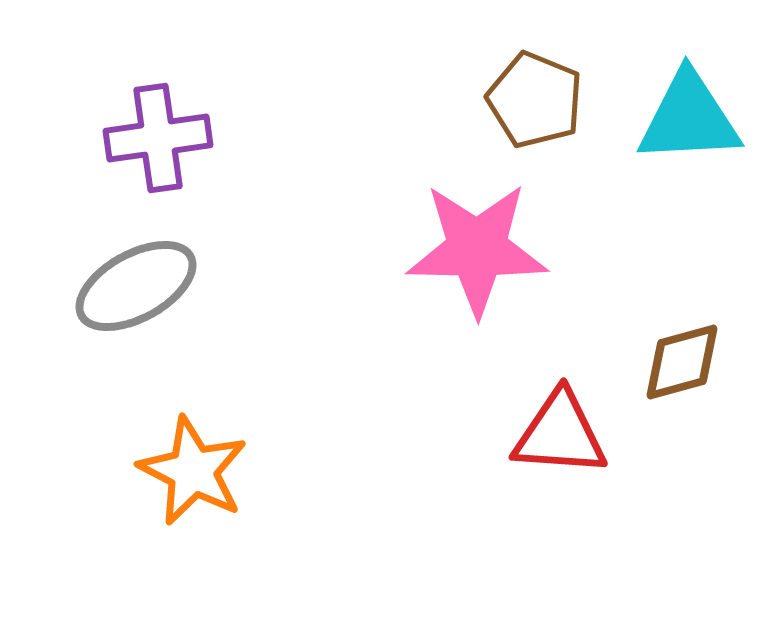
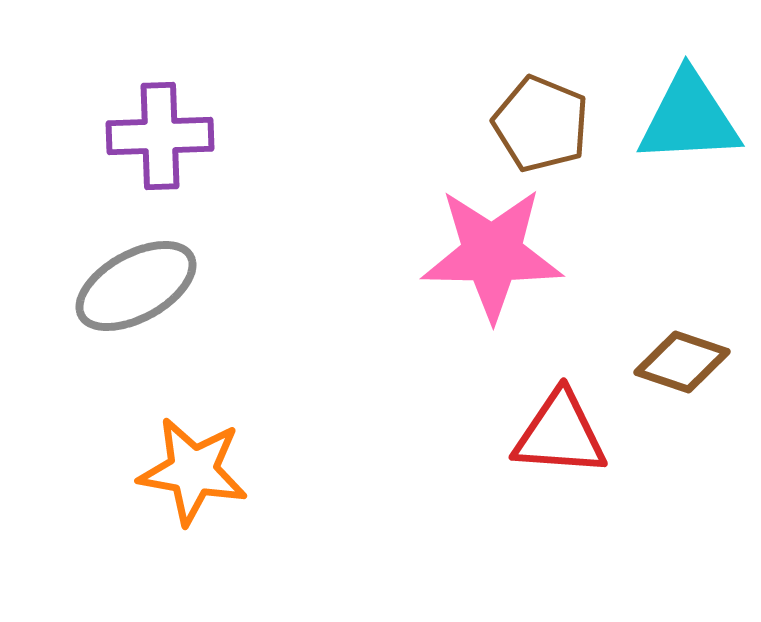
brown pentagon: moved 6 px right, 24 px down
purple cross: moved 2 px right, 2 px up; rotated 6 degrees clockwise
pink star: moved 15 px right, 5 px down
brown diamond: rotated 34 degrees clockwise
orange star: rotated 17 degrees counterclockwise
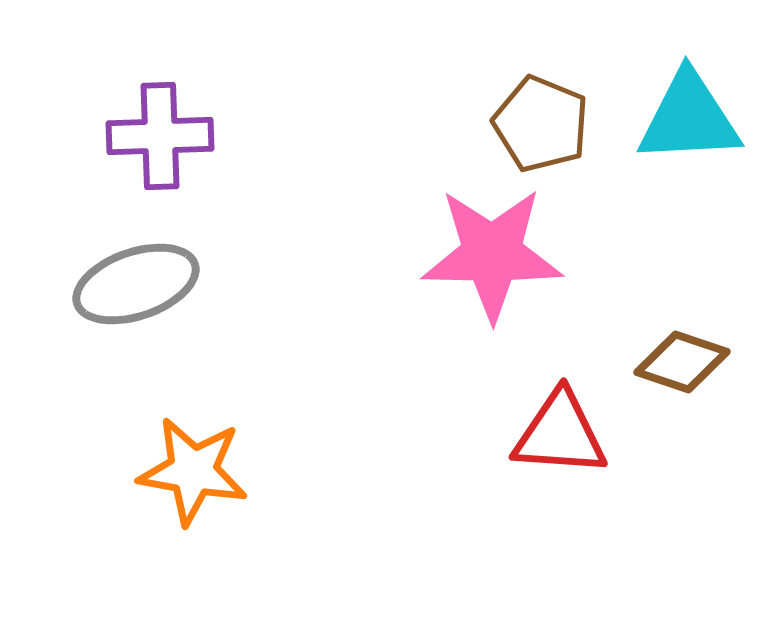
gray ellipse: moved 2 px up; rotated 10 degrees clockwise
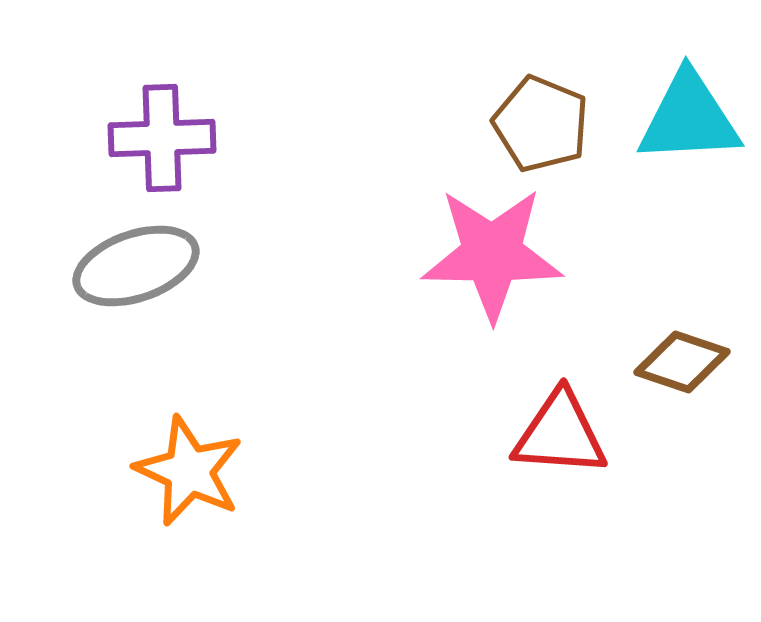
purple cross: moved 2 px right, 2 px down
gray ellipse: moved 18 px up
orange star: moved 4 px left; rotated 15 degrees clockwise
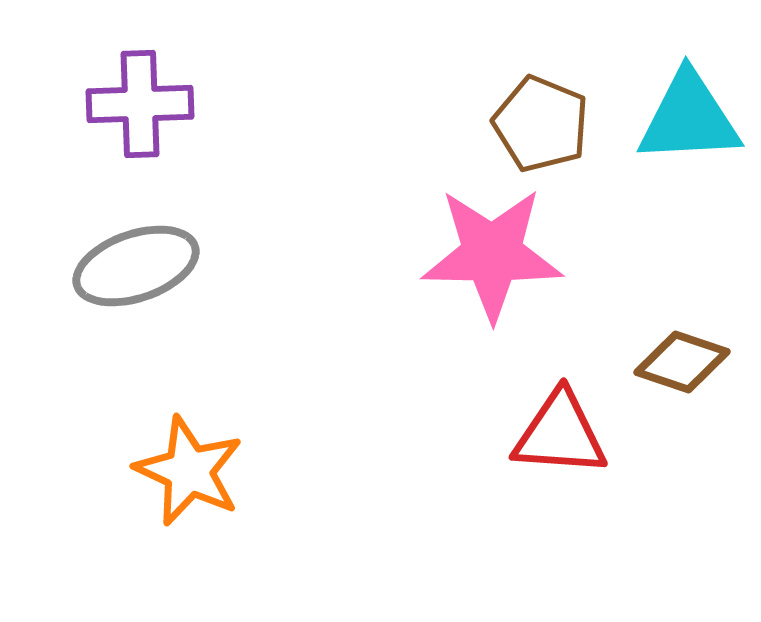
purple cross: moved 22 px left, 34 px up
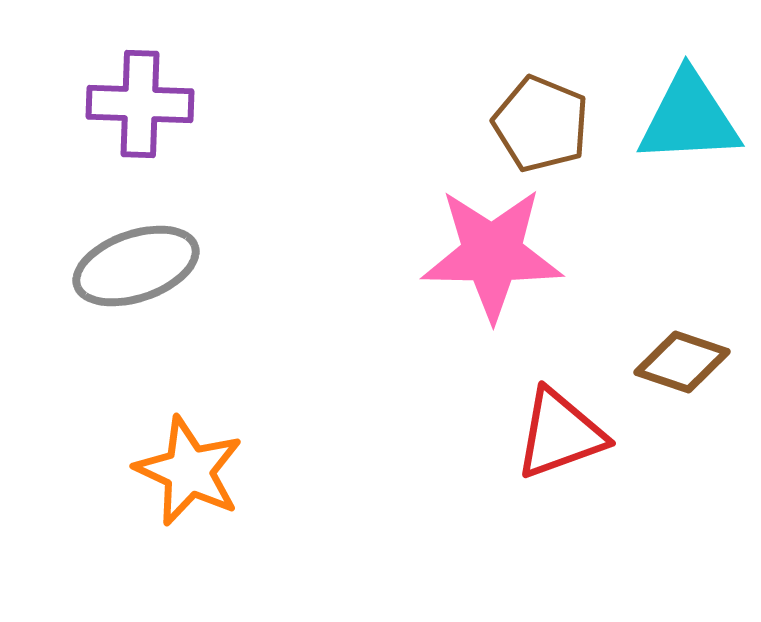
purple cross: rotated 4 degrees clockwise
red triangle: rotated 24 degrees counterclockwise
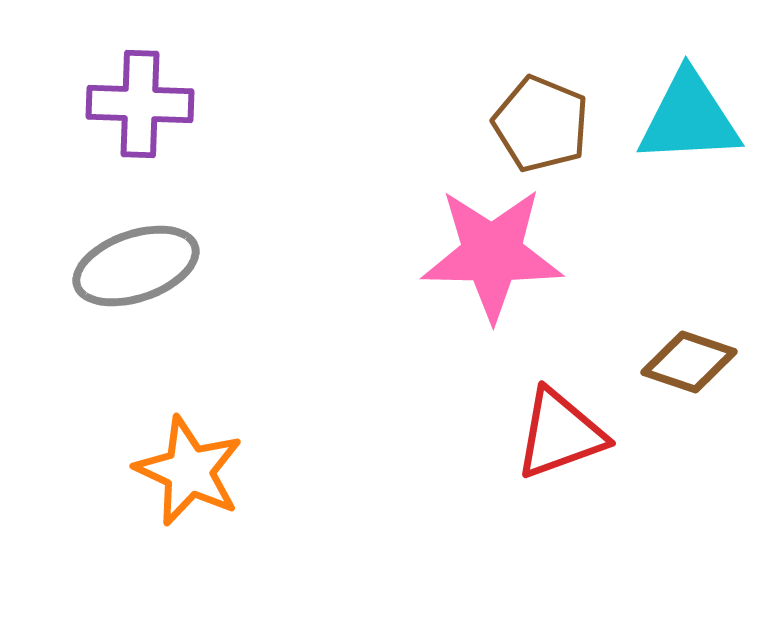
brown diamond: moved 7 px right
